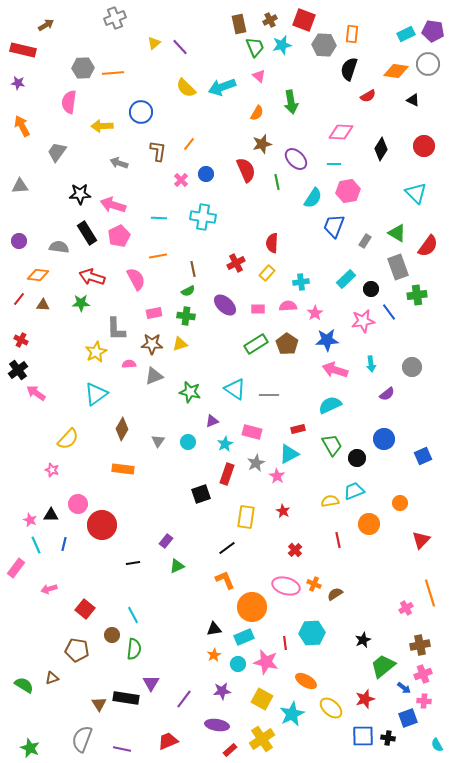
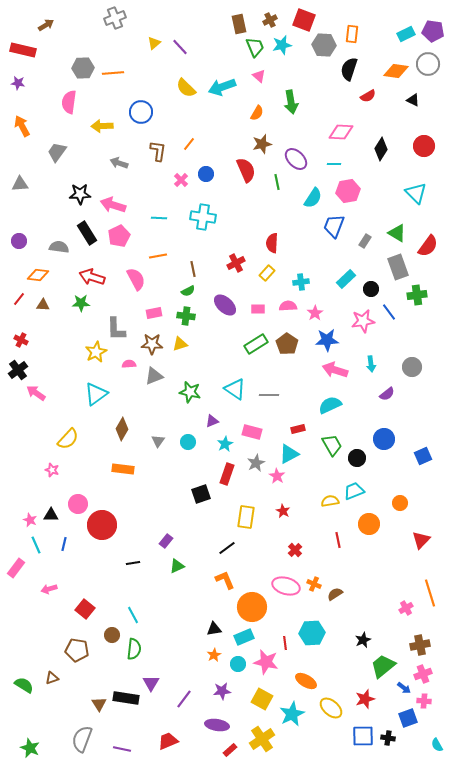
gray triangle at (20, 186): moved 2 px up
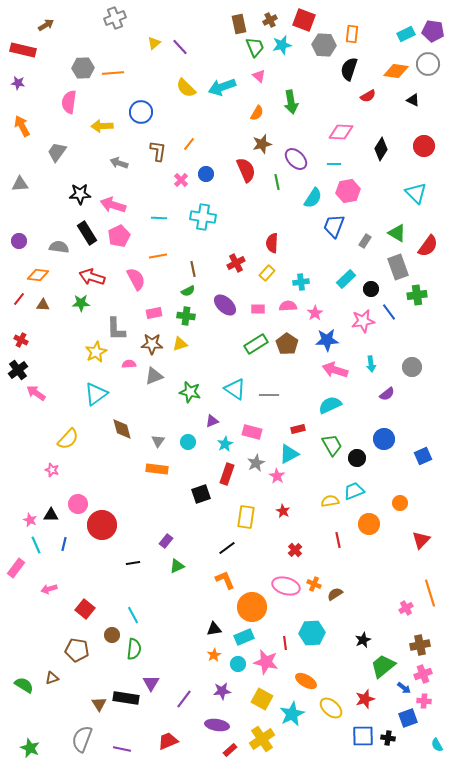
brown diamond at (122, 429): rotated 45 degrees counterclockwise
orange rectangle at (123, 469): moved 34 px right
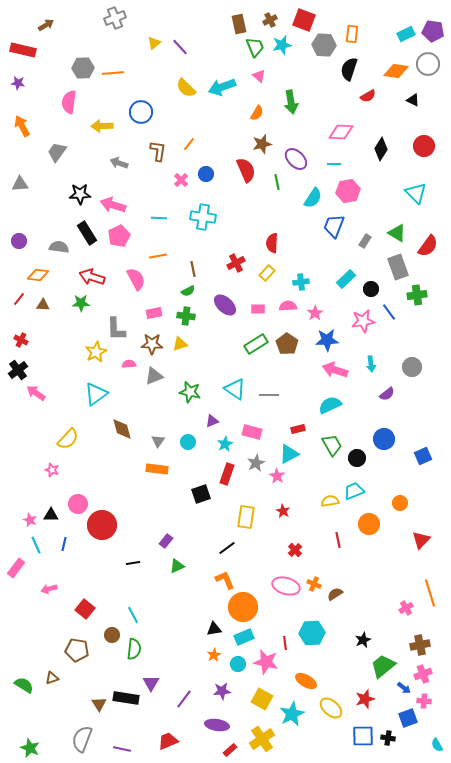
orange circle at (252, 607): moved 9 px left
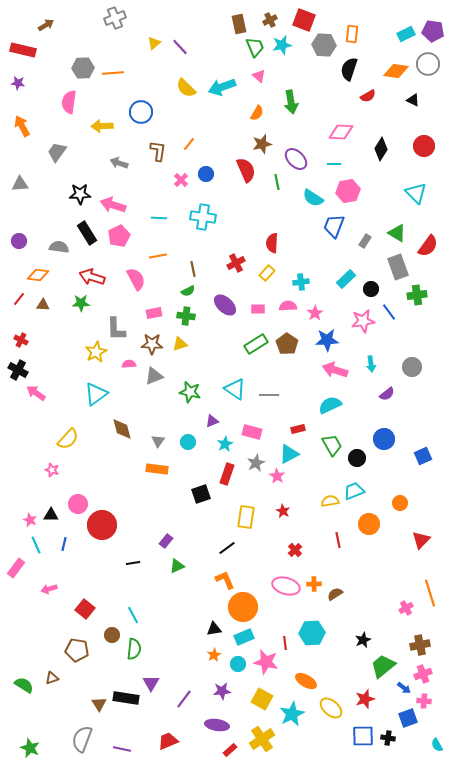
cyan semicircle at (313, 198): rotated 90 degrees clockwise
black cross at (18, 370): rotated 24 degrees counterclockwise
orange cross at (314, 584): rotated 24 degrees counterclockwise
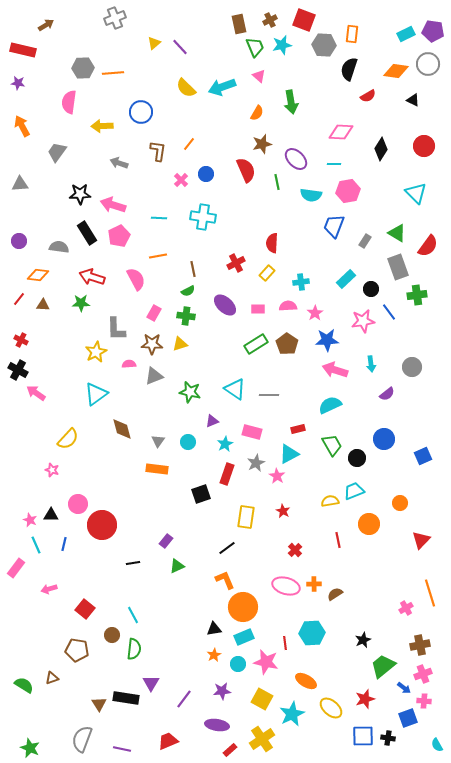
cyan semicircle at (313, 198): moved 2 px left, 3 px up; rotated 25 degrees counterclockwise
pink rectangle at (154, 313): rotated 49 degrees counterclockwise
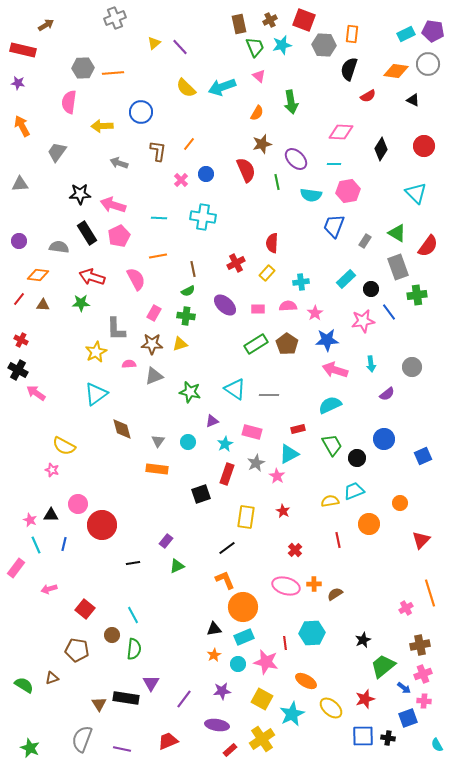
yellow semicircle at (68, 439): moved 4 px left, 7 px down; rotated 75 degrees clockwise
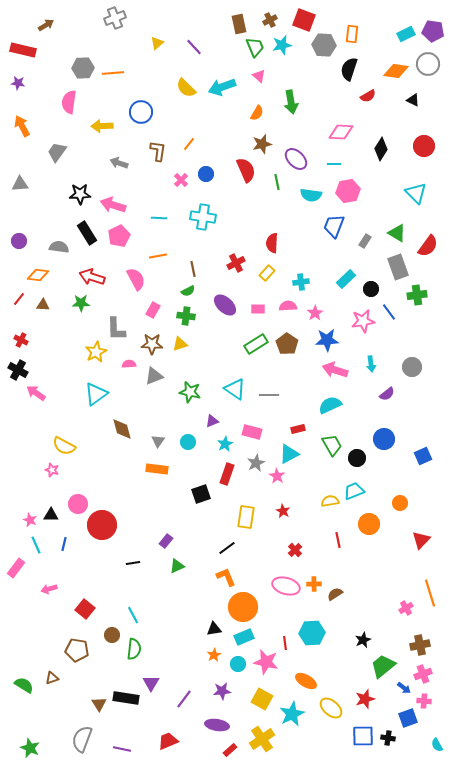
yellow triangle at (154, 43): moved 3 px right
purple line at (180, 47): moved 14 px right
pink rectangle at (154, 313): moved 1 px left, 3 px up
orange L-shape at (225, 580): moved 1 px right, 3 px up
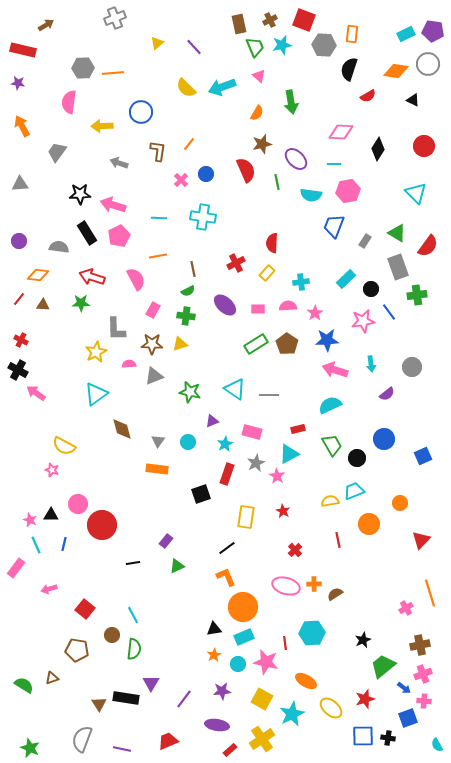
black diamond at (381, 149): moved 3 px left
